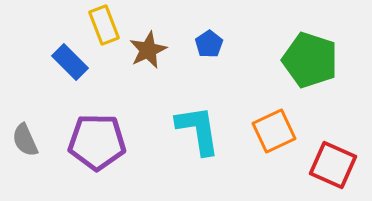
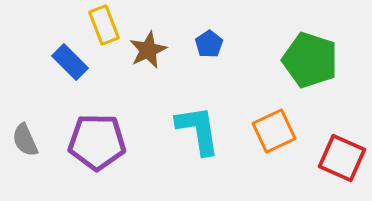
red square: moved 9 px right, 7 px up
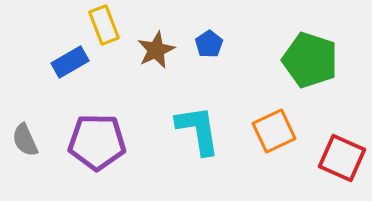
brown star: moved 8 px right
blue rectangle: rotated 75 degrees counterclockwise
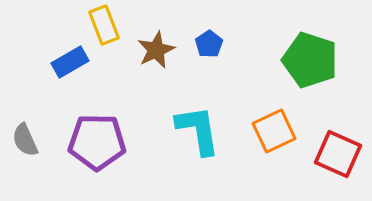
red square: moved 4 px left, 4 px up
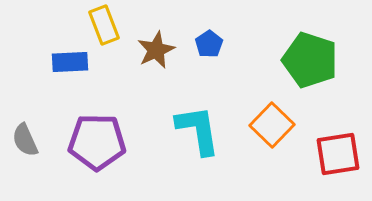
blue rectangle: rotated 27 degrees clockwise
orange square: moved 2 px left, 6 px up; rotated 21 degrees counterclockwise
red square: rotated 33 degrees counterclockwise
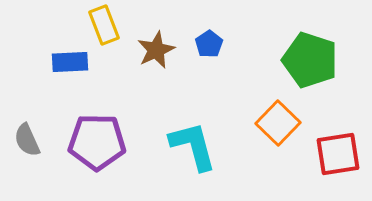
orange square: moved 6 px right, 2 px up
cyan L-shape: moved 5 px left, 16 px down; rotated 6 degrees counterclockwise
gray semicircle: moved 2 px right
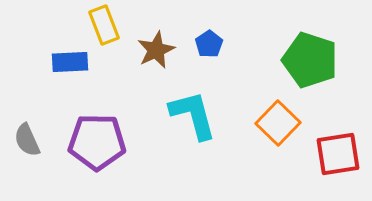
cyan L-shape: moved 31 px up
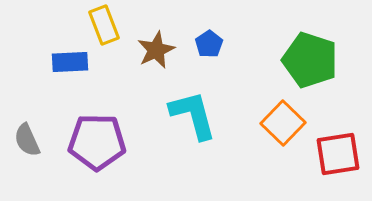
orange square: moved 5 px right
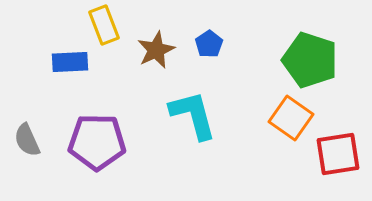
orange square: moved 8 px right, 5 px up; rotated 9 degrees counterclockwise
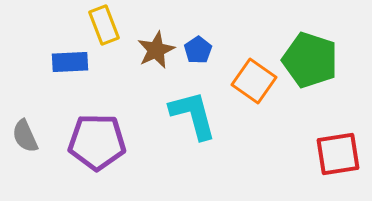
blue pentagon: moved 11 px left, 6 px down
orange square: moved 37 px left, 37 px up
gray semicircle: moved 2 px left, 4 px up
